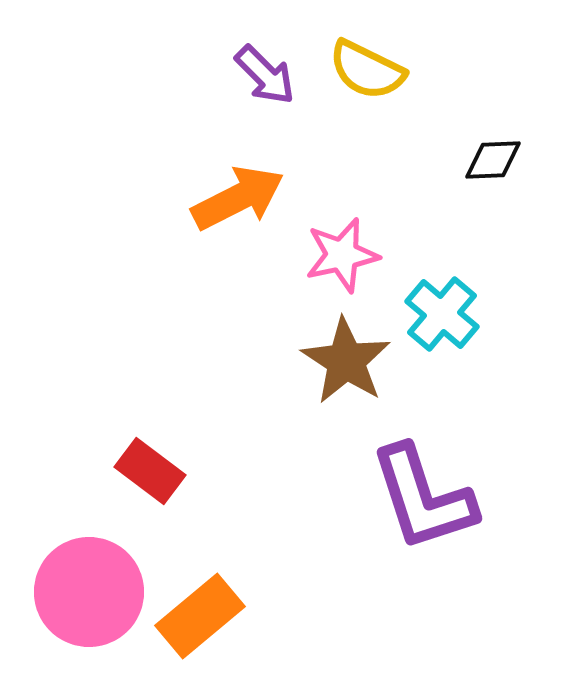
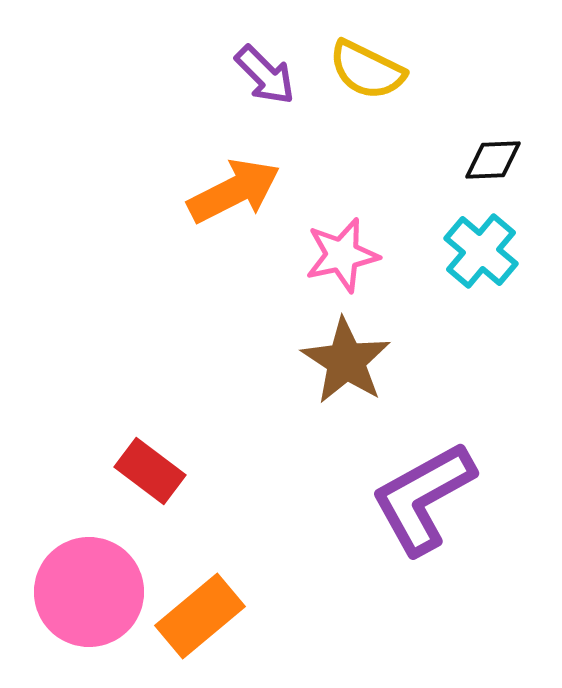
orange arrow: moved 4 px left, 7 px up
cyan cross: moved 39 px right, 63 px up
purple L-shape: rotated 79 degrees clockwise
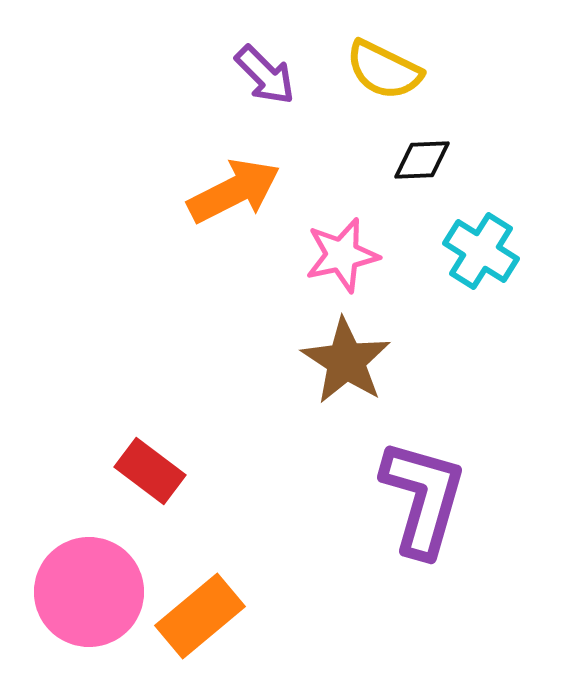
yellow semicircle: moved 17 px right
black diamond: moved 71 px left
cyan cross: rotated 8 degrees counterclockwise
purple L-shape: rotated 135 degrees clockwise
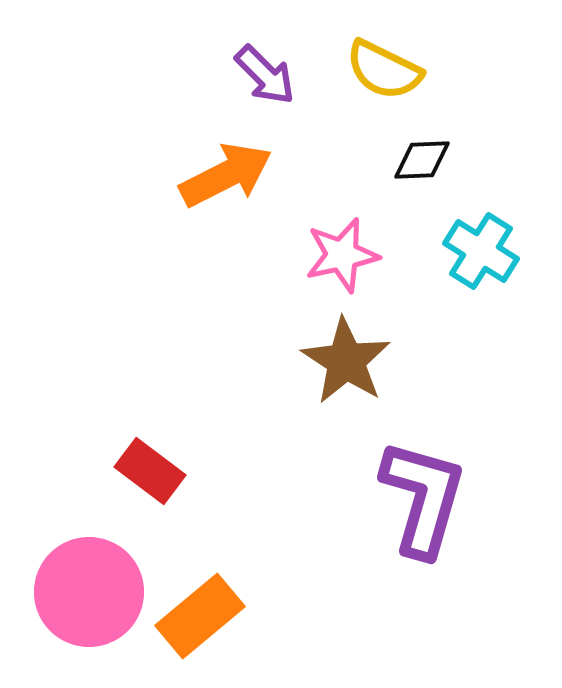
orange arrow: moved 8 px left, 16 px up
